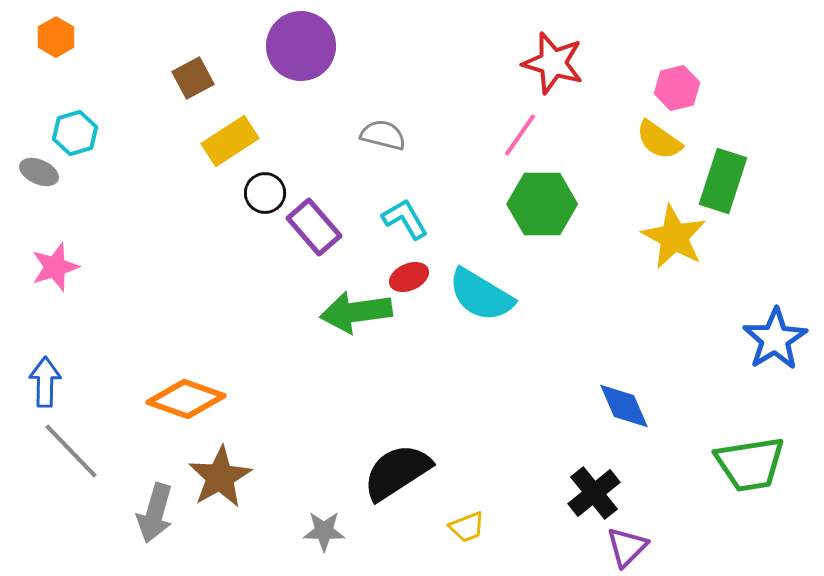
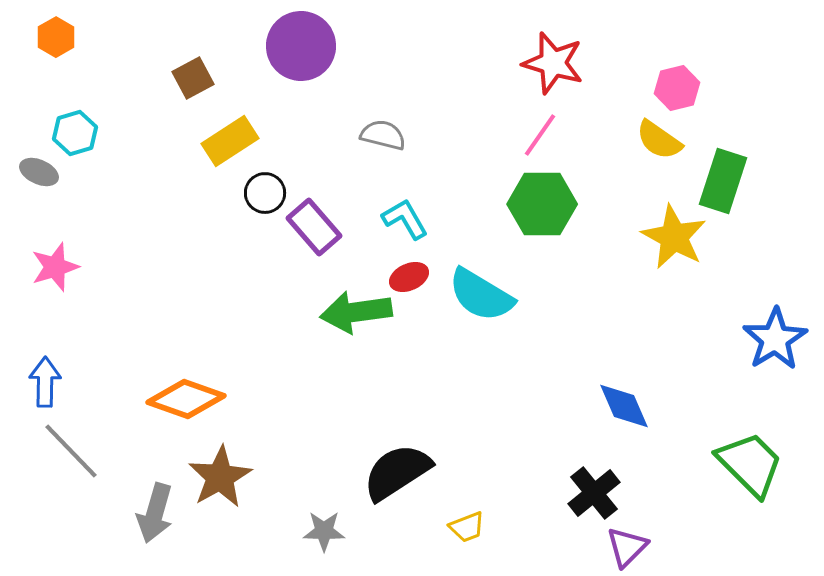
pink line: moved 20 px right
green trapezoid: rotated 126 degrees counterclockwise
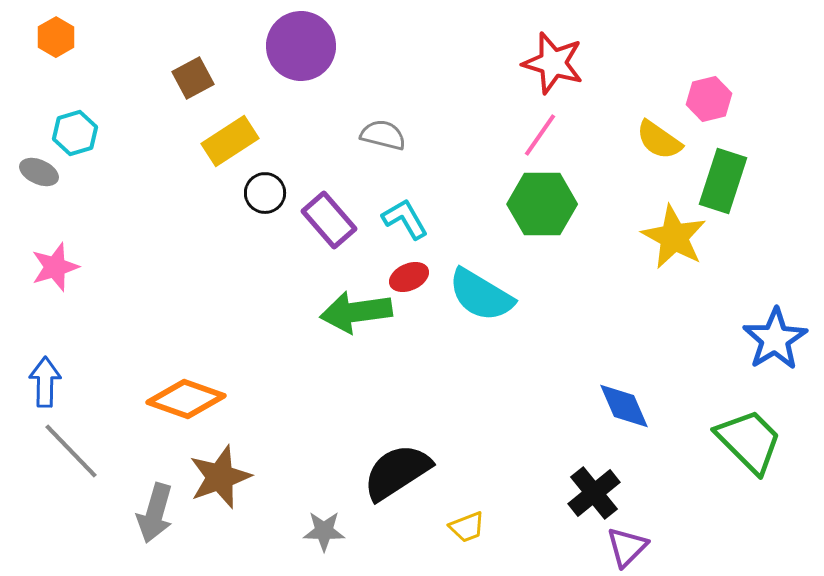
pink hexagon: moved 32 px right, 11 px down
purple rectangle: moved 15 px right, 7 px up
green trapezoid: moved 1 px left, 23 px up
brown star: rotated 10 degrees clockwise
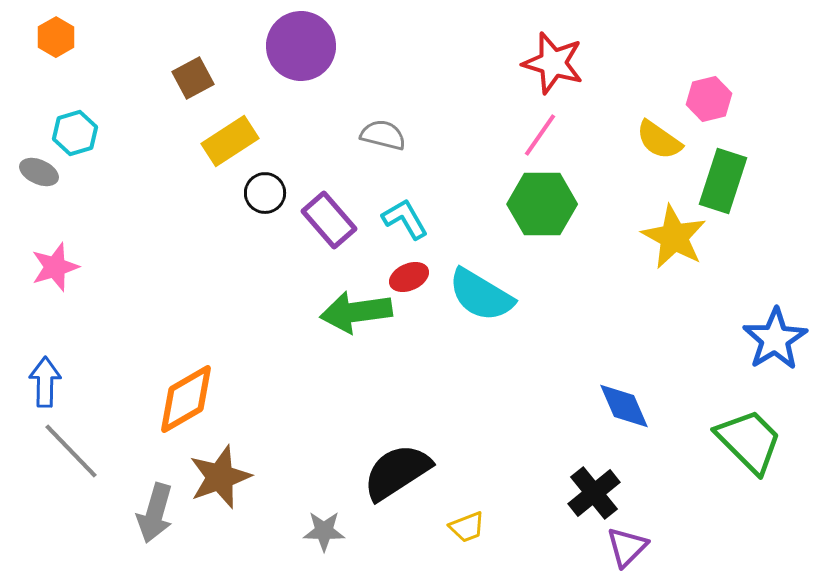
orange diamond: rotated 50 degrees counterclockwise
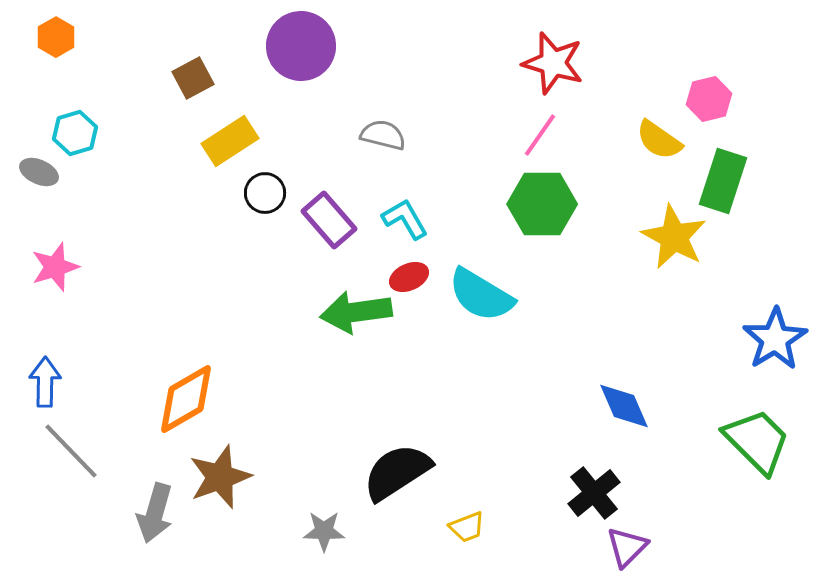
green trapezoid: moved 8 px right
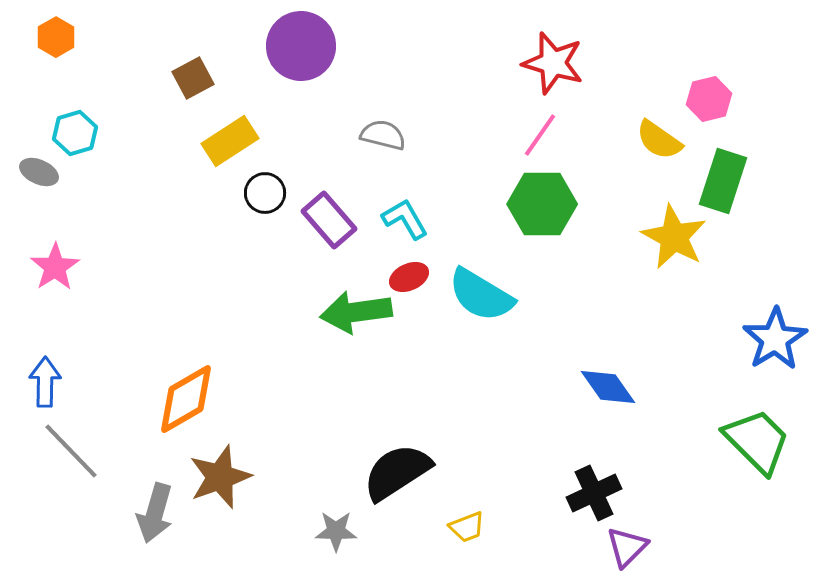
pink star: rotated 15 degrees counterclockwise
blue diamond: moved 16 px left, 19 px up; rotated 12 degrees counterclockwise
black cross: rotated 14 degrees clockwise
gray star: moved 12 px right
